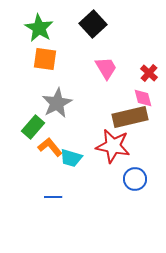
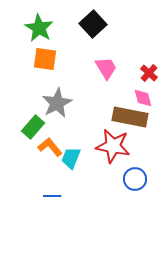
brown rectangle: rotated 24 degrees clockwise
cyan trapezoid: rotated 95 degrees clockwise
blue line: moved 1 px left, 1 px up
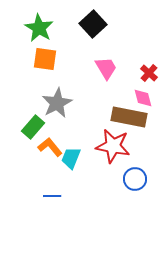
brown rectangle: moved 1 px left
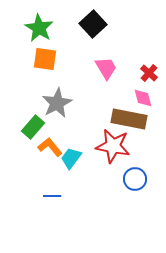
brown rectangle: moved 2 px down
cyan trapezoid: rotated 15 degrees clockwise
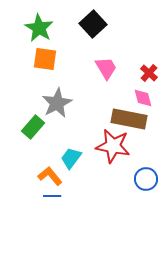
orange L-shape: moved 29 px down
blue circle: moved 11 px right
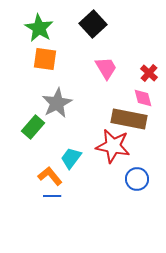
blue circle: moved 9 px left
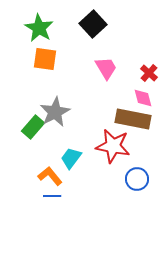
gray star: moved 2 px left, 9 px down
brown rectangle: moved 4 px right
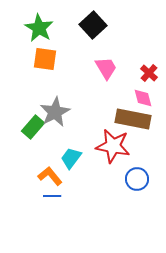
black square: moved 1 px down
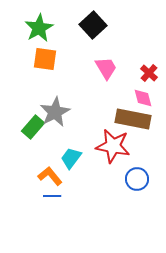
green star: rotated 12 degrees clockwise
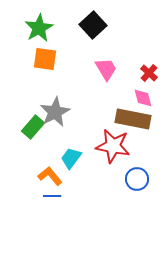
pink trapezoid: moved 1 px down
